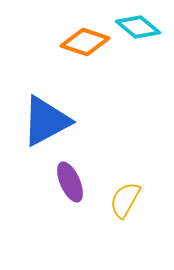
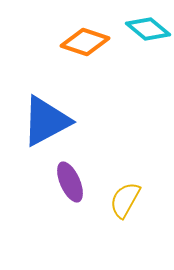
cyan diamond: moved 10 px right, 2 px down
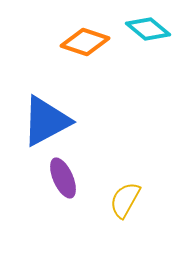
purple ellipse: moved 7 px left, 4 px up
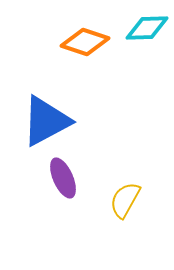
cyan diamond: moved 1 px left, 1 px up; rotated 42 degrees counterclockwise
